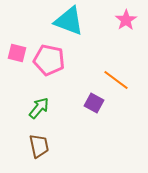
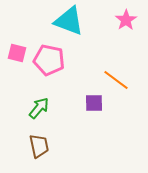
purple square: rotated 30 degrees counterclockwise
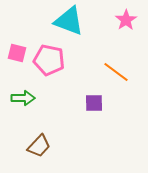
orange line: moved 8 px up
green arrow: moved 16 px left, 10 px up; rotated 50 degrees clockwise
brown trapezoid: rotated 55 degrees clockwise
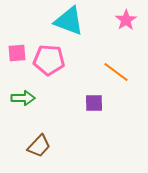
pink square: rotated 18 degrees counterclockwise
pink pentagon: rotated 8 degrees counterclockwise
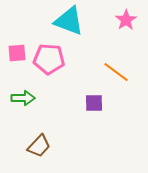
pink pentagon: moved 1 px up
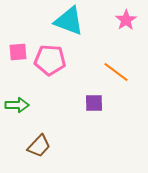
pink square: moved 1 px right, 1 px up
pink pentagon: moved 1 px right, 1 px down
green arrow: moved 6 px left, 7 px down
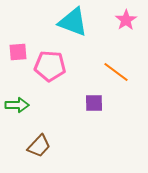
cyan triangle: moved 4 px right, 1 px down
pink pentagon: moved 6 px down
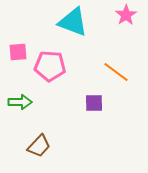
pink star: moved 5 px up
green arrow: moved 3 px right, 3 px up
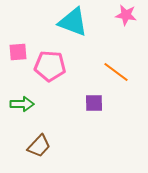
pink star: rotated 30 degrees counterclockwise
green arrow: moved 2 px right, 2 px down
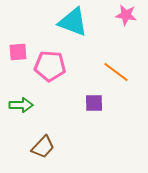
green arrow: moved 1 px left, 1 px down
brown trapezoid: moved 4 px right, 1 px down
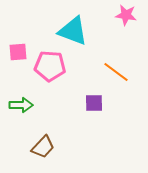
cyan triangle: moved 9 px down
